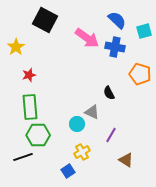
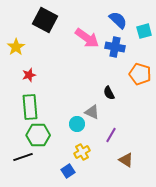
blue semicircle: moved 1 px right
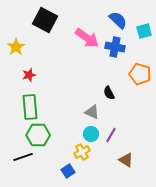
cyan circle: moved 14 px right, 10 px down
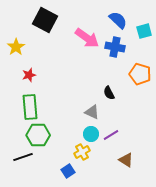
purple line: rotated 28 degrees clockwise
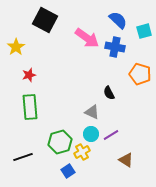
green hexagon: moved 22 px right, 7 px down; rotated 15 degrees counterclockwise
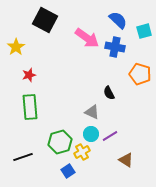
purple line: moved 1 px left, 1 px down
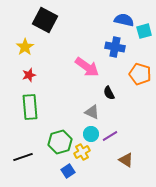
blue semicircle: moved 6 px right; rotated 30 degrees counterclockwise
pink arrow: moved 29 px down
yellow star: moved 9 px right
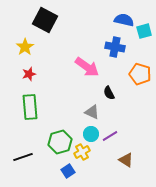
red star: moved 1 px up
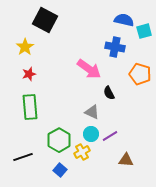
pink arrow: moved 2 px right, 2 px down
green hexagon: moved 1 px left, 2 px up; rotated 15 degrees counterclockwise
brown triangle: rotated 28 degrees counterclockwise
blue square: moved 8 px left, 1 px up; rotated 16 degrees counterclockwise
